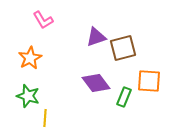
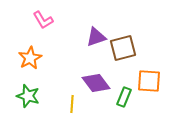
yellow line: moved 27 px right, 14 px up
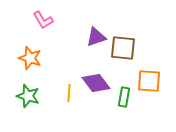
brown square: rotated 20 degrees clockwise
orange star: rotated 25 degrees counterclockwise
green rectangle: rotated 12 degrees counterclockwise
yellow line: moved 3 px left, 11 px up
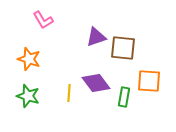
orange star: moved 1 px left, 1 px down
